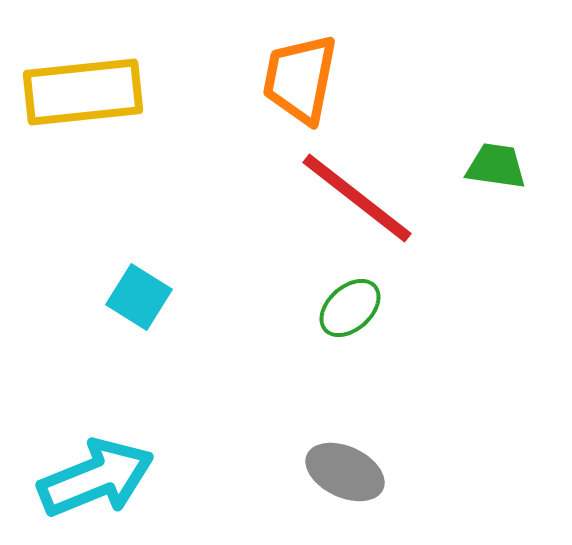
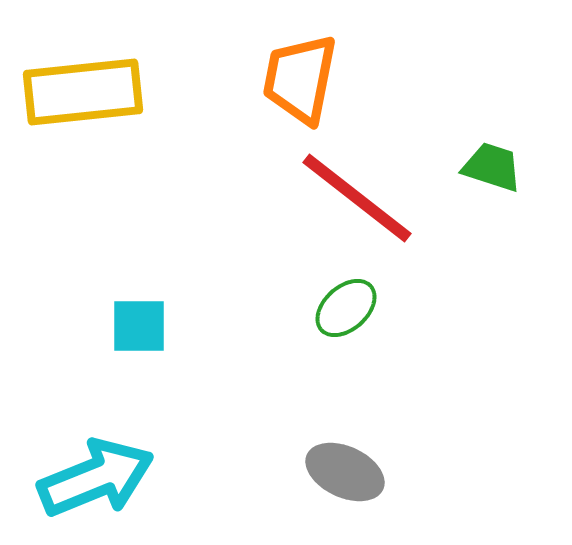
green trapezoid: moved 4 px left, 1 px down; rotated 10 degrees clockwise
cyan square: moved 29 px down; rotated 32 degrees counterclockwise
green ellipse: moved 4 px left
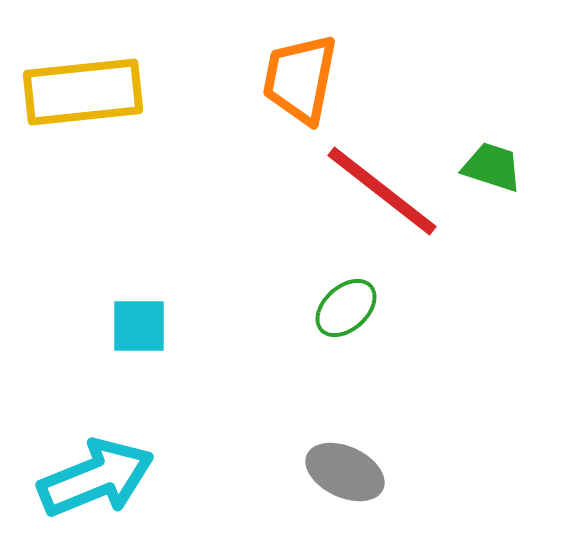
red line: moved 25 px right, 7 px up
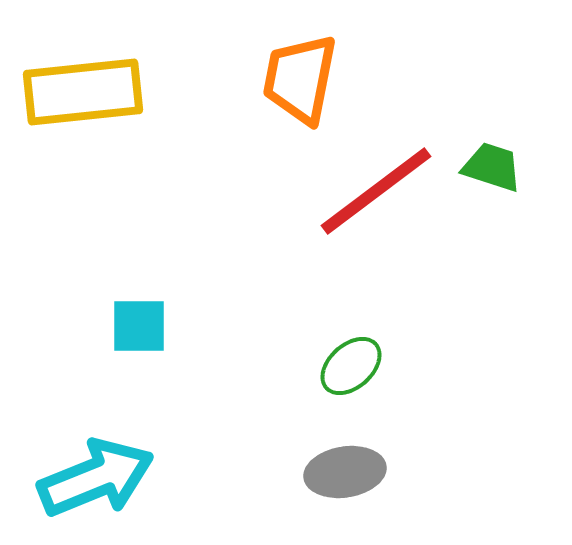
red line: moved 6 px left; rotated 75 degrees counterclockwise
green ellipse: moved 5 px right, 58 px down
gray ellipse: rotated 34 degrees counterclockwise
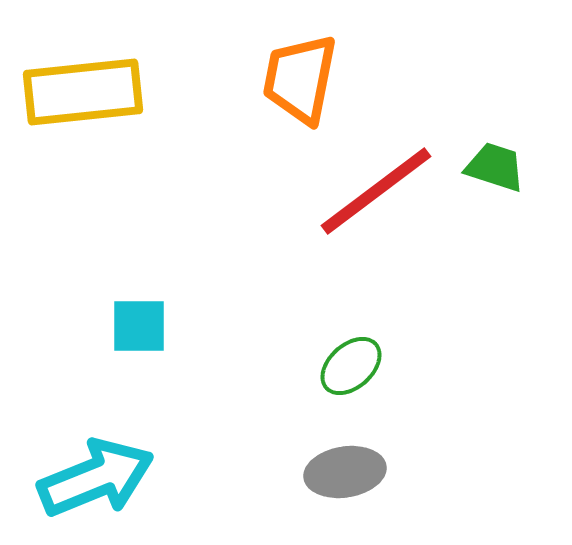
green trapezoid: moved 3 px right
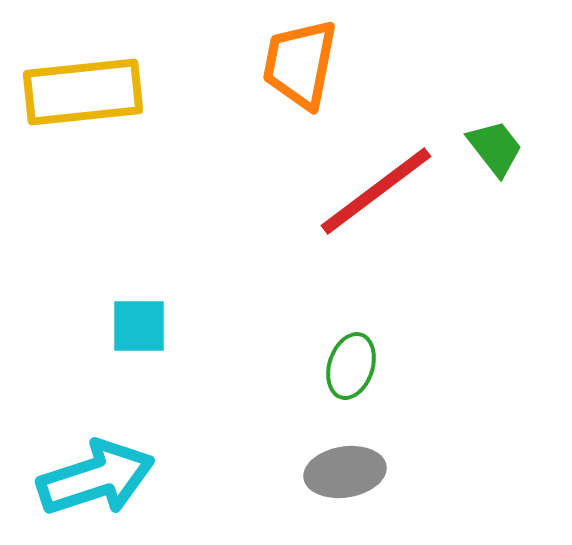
orange trapezoid: moved 15 px up
green trapezoid: moved 19 px up; rotated 34 degrees clockwise
green ellipse: rotated 30 degrees counterclockwise
cyan arrow: rotated 4 degrees clockwise
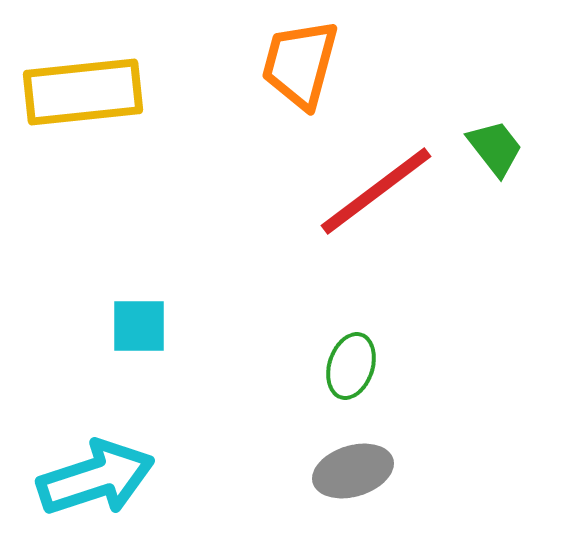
orange trapezoid: rotated 4 degrees clockwise
gray ellipse: moved 8 px right, 1 px up; rotated 8 degrees counterclockwise
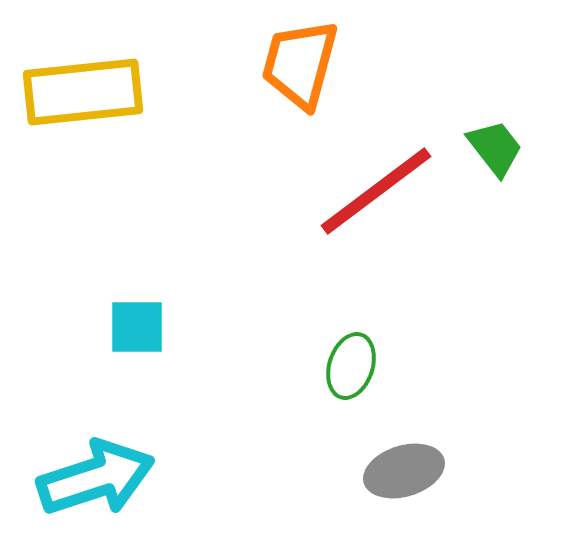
cyan square: moved 2 px left, 1 px down
gray ellipse: moved 51 px right
